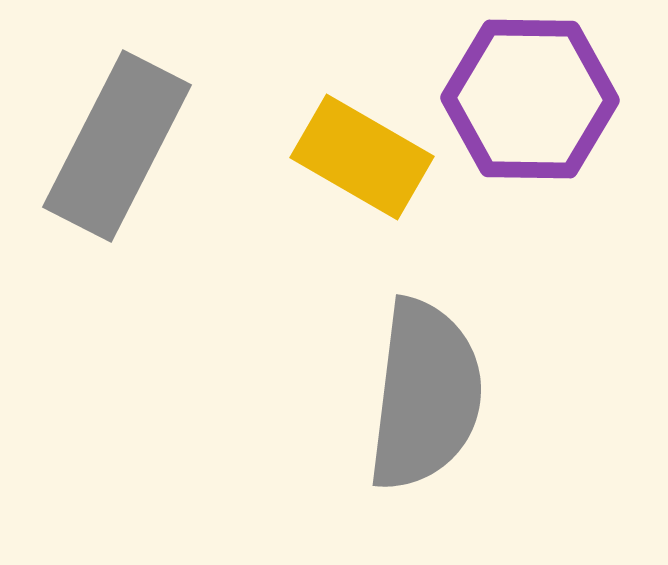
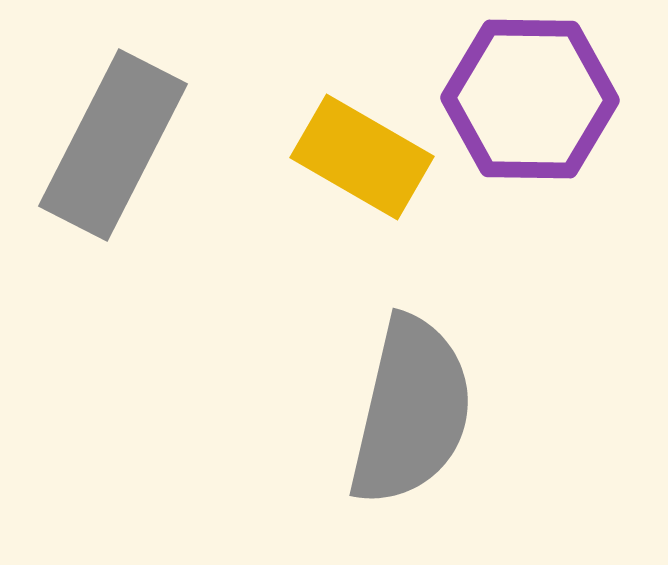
gray rectangle: moved 4 px left, 1 px up
gray semicircle: moved 14 px left, 16 px down; rotated 6 degrees clockwise
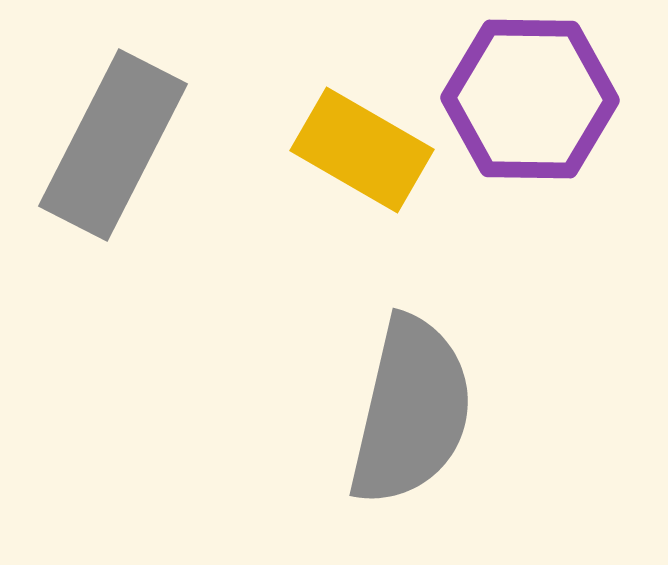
yellow rectangle: moved 7 px up
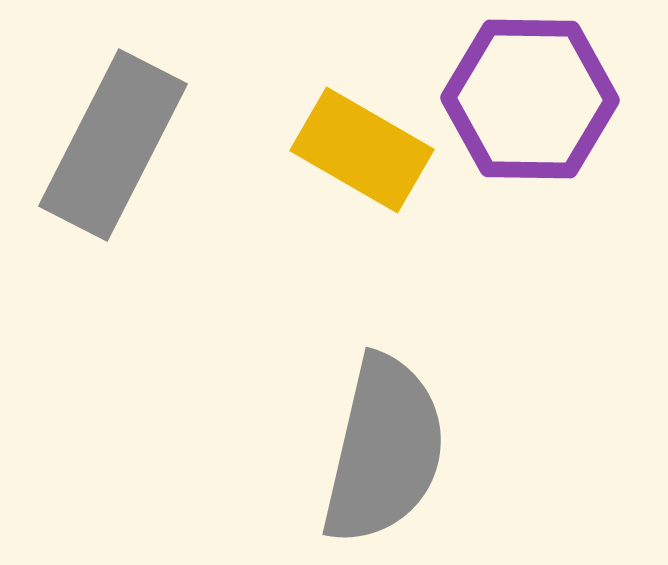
gray semicircle: moved 27 px left, 39 px down
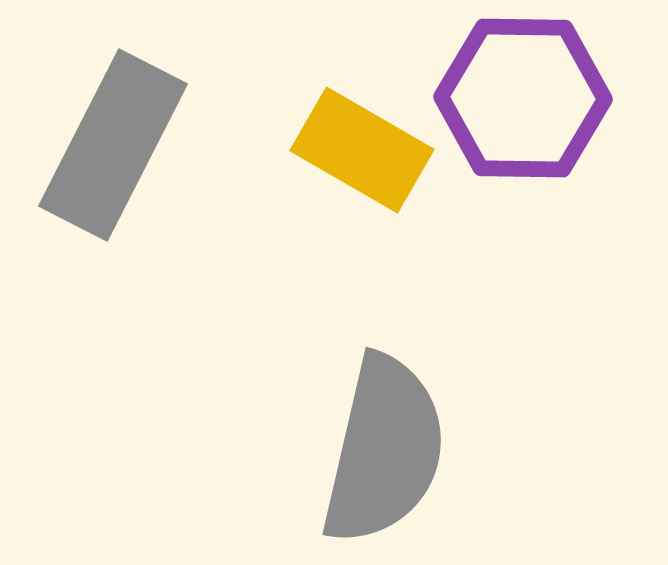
purple hexagon: moved 7 px left, 1 px up
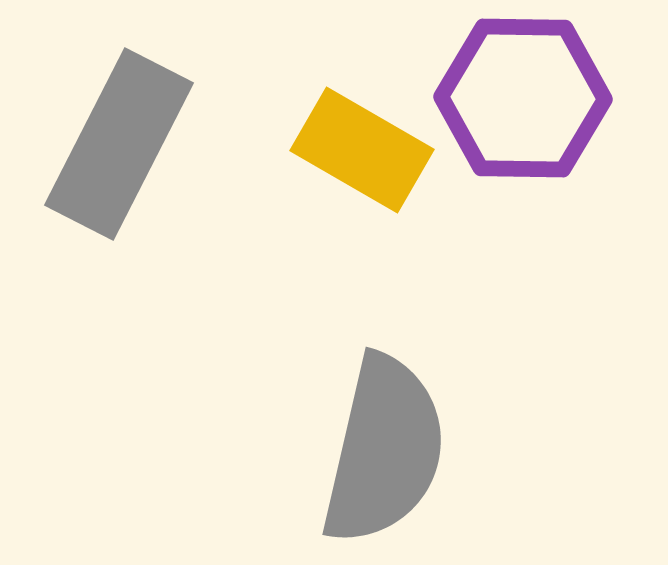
gray rectangle: moved 6 px right, 1 px up
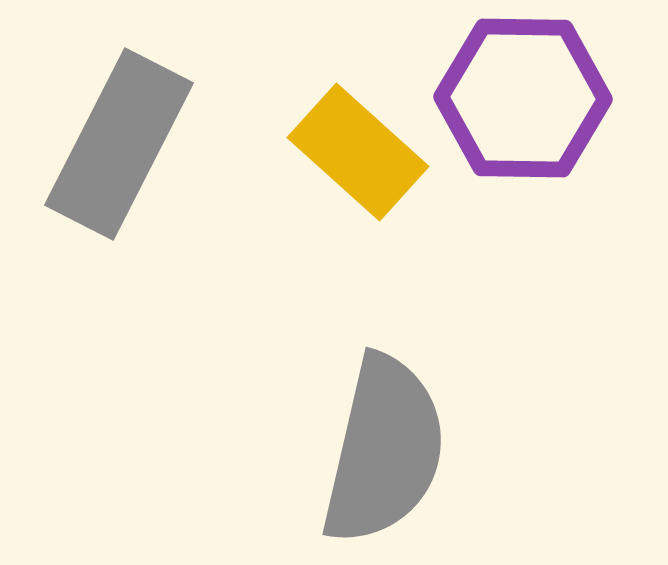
yellow rectangle: moved 4 px left, 2 px down; rotated 12 degrees clockwise
